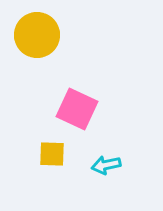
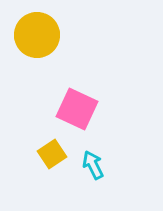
yellow square: rotated 36 degrees counterclockwise
cyan arrow: moved 13 px left; rotated 76 degrees clockwise
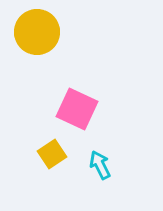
yellow circle: moved 3 px up
cyan arrow: moved 7 px right
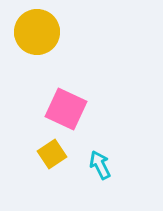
pink square: moved 11 px left
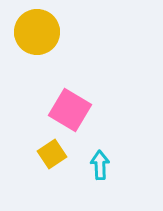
pink square: moved 4 px right, 1 px down; rotated 6 degrees clockwise
cyan arrow: rotated 24 degrees clockwise
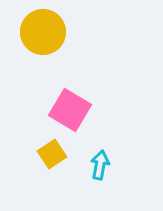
yellow circle: moved 6 px right
cyan arrow: rotated 12 degrees clockwise
